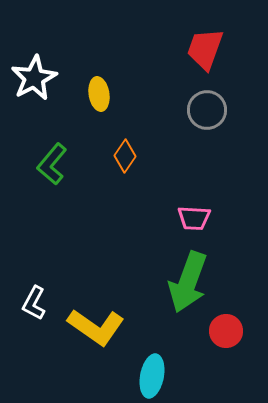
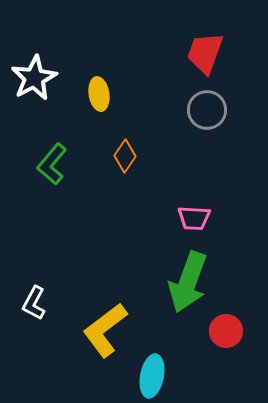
red trapezoid: moved 4 px down
yellow L-shape: moved 9 px right, 3 px down; rotated 108 degrees clockwise
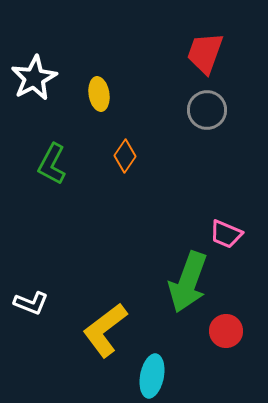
green L-shape: rotated 12 degrees counterclockwise
pink trapezoid: moved 32 px right, 16 px down; rotated 20 degrees clockwise
white L-shape: moved 3 px left; rotated 96 degrees counterclockwise
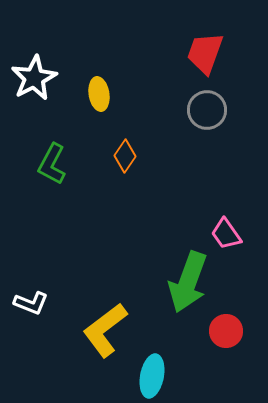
pink trapezoid: rotated 32 degrees clockwise
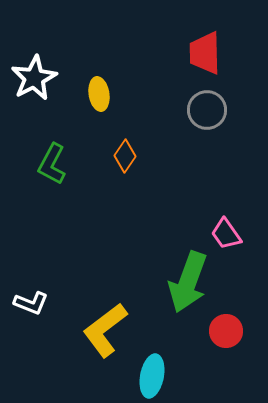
red trapezoid: rotated 21 degrees counterclockwise
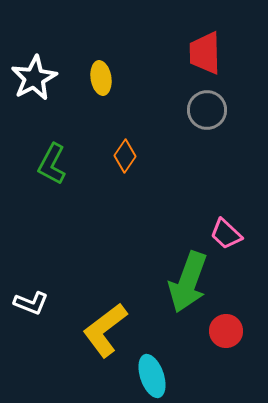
yellow ellipse: moved 2 px right, 16 px up
pink trapezoid: rotated 12 degrees counterclockwise
cyan ellipse: rotated 30 degrees counterclockwise
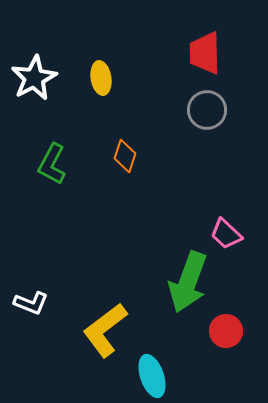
orange diamond: rotated 16 degrees counterclockwise
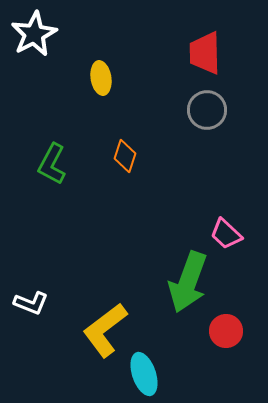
white star: moved 44 px up
cyan ellipse: moved 8 px left, 2 px up
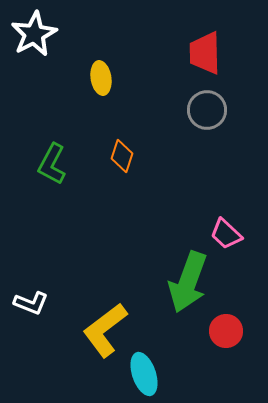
orange diamond: moved 3 px left
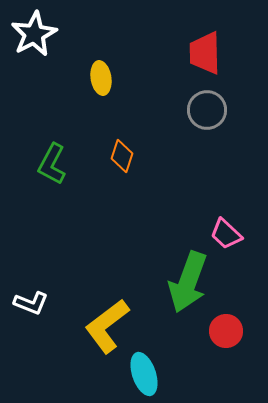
yellow L-shape: moved 2 px right, 4 px up
